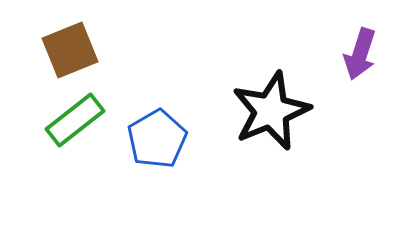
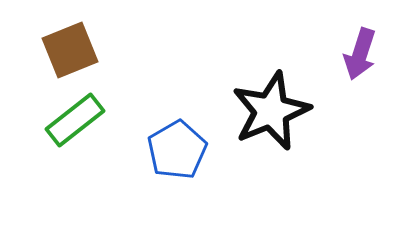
blue pentagon: moved 20 px right, 11 px down
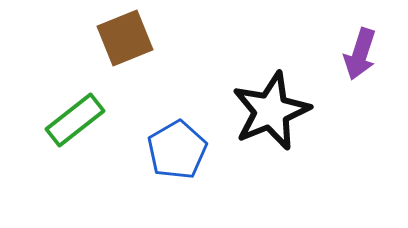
brown square: moved 55 px right, 12 px up
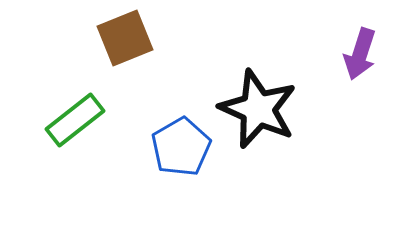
black star: moved 13 px left, 2 px up; rotated 26 degrees counterclockwise
blue pentagon: moved 4 px right, 3 px up
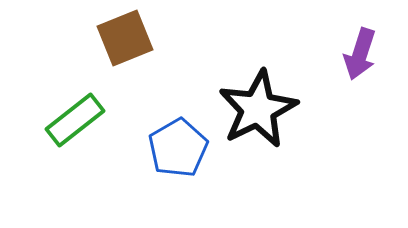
black star: rotated 22 degrees clockwise
blue pentagon: moved 3 px left, 1 px down
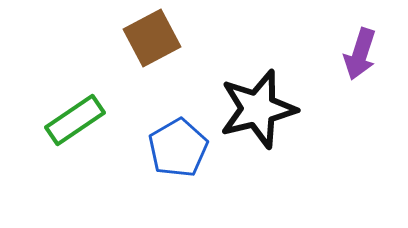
brown square: moved 27 px right; rotated 6 degrees counterclockwise
black star: rotated 12 degrees clockwise
green rectangle: rotated 4 degrees clockwise
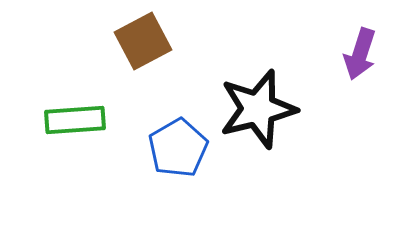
brown square: moved 9 px left, 3 px down
green rectangle: rotated 30 degrees clockwise
